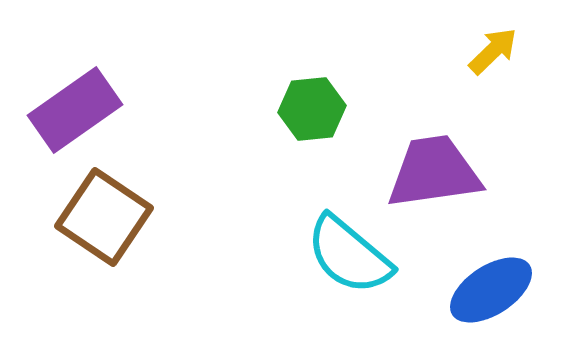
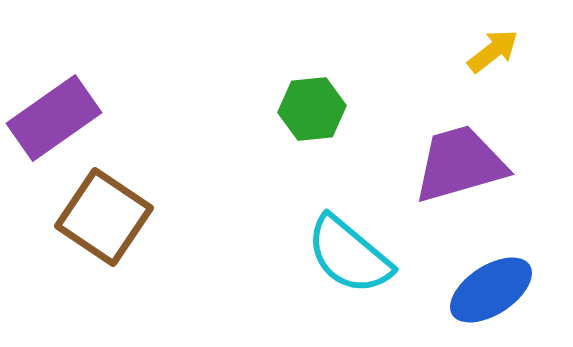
yellow arrow: rotated 6 degrees clockwise
purple rectangle: moved 21 px left, 8 px down
purple trapezoid: moved 26 px right, 8 px up; rotated 8 degrees counterclockwise
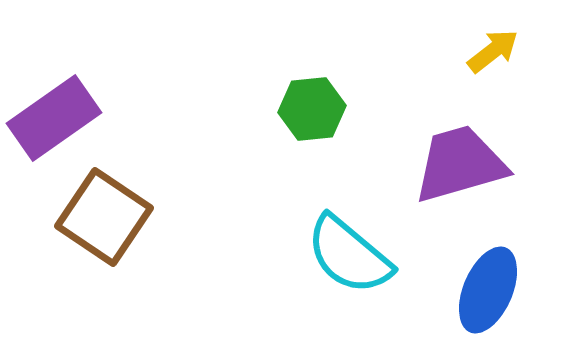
blue ellipse: moved 3 px left; rotated 34 degrees counterclockwise
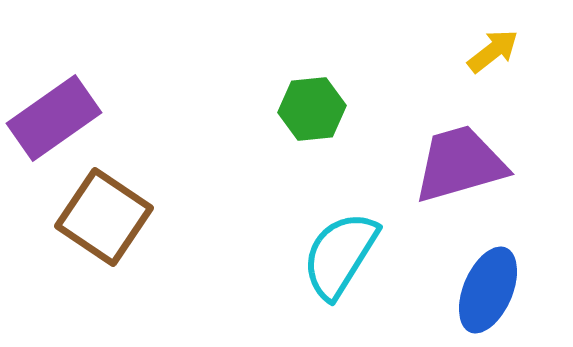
cyan semicircle: moved 9 px left; rotated 82 degrees clockwise
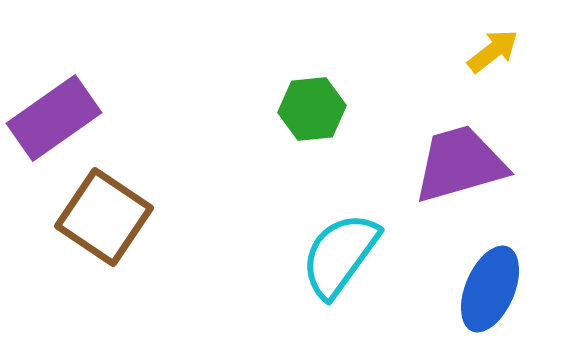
cyan semicircle: rotated 4 degrees clockwise
blue ellipse: moved 2 px right, 1 px up
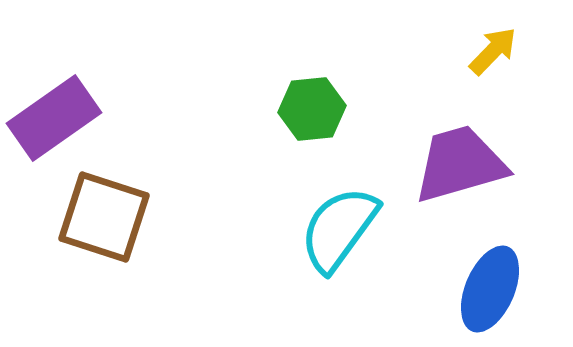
yellow arrow: rotated 8 degrees counterclockwise
brown square: rotated 16 degrees counterclockwise
cyan semicircle: moved 1 px left, 26 px up
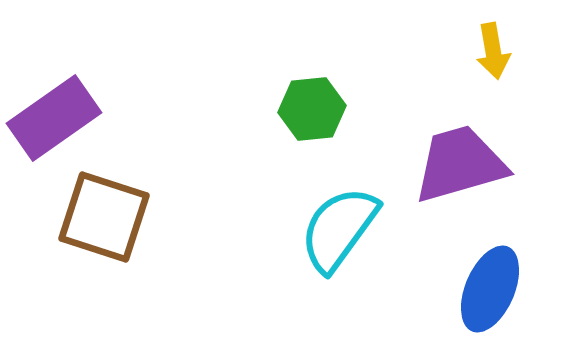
yellow arrow: rotated 126 degrees clockwise
